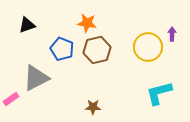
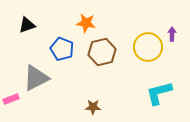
orange star: moved 1 px left
brown hexagon: moved 5 px right, 2 px down
pink rectangle: rotated 14 degrees clockwise
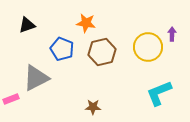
cyan L-shape: rotated 8 degrees counterclockwise
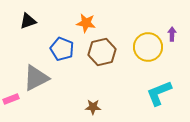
black triangle: moved 1 px right, 4 px up
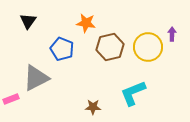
black triangle: rotated 36 degrees counterclockwise
brown hexagon: moved 8 px right, 5 px up
cyan L-shape: moved 26 px left
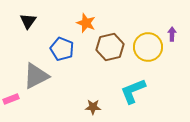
orange star: rotated 12 degrees clockwise
gray triangle: moved 2 px up
cyan L-shape: moved 2 px up
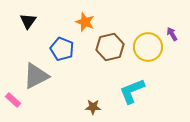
orange star: moved 1 px left, 1 px up
purple arrow: rotated 32 degrees counterclockwise
cyan L-shape: moved 1 px left
pink rectangle: moved 2 px right, 1 px down; rotated 63 degrees clockwise
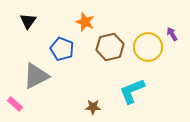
pink rectangle: moved 2 px right, 4 px down
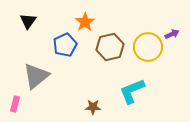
orange star: rotated 18 degrees clockwise
purple arrow: rotated 96 degrees clockwise
blue pentagon: moved 3 px right, 4 px up; rotated 25 degrees clockwise
gray triangle: rotated 12 degrees counterclockwise
pink rectangle: rotated 63 degrees clockwise
